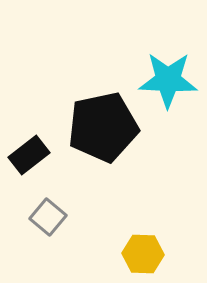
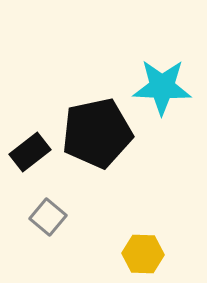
cyan star: moved 6 px left, 7 px down
black pentagon: moved 6 px left, 6 px down
black rectangle: moved 1 px right, 3 px up
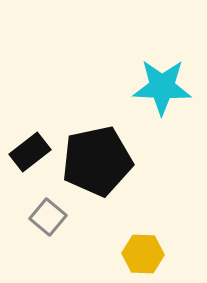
black pentagon: moved 28 px down
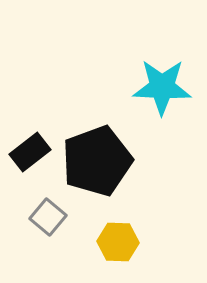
black pentagon: rotated 8 degrees counterclockwise
yellow hexagon: moved 25 px left, 12 px up
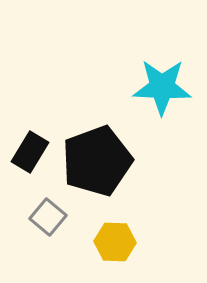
black rectangle: rotated 21 degrees counterclockwise
yellow hexagon: moved 3 px left
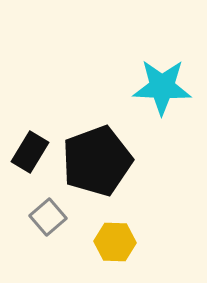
gray square: rotated 9 degrees clockwise
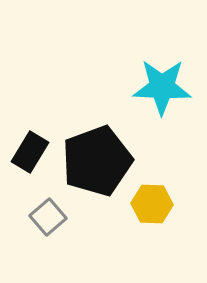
yellow hexagon: moved 37 px right, 38 px up
